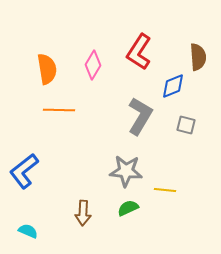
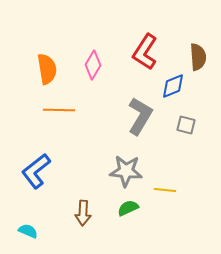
red L-shape: moved 6 px right
blue L-shape: moved 12 px right
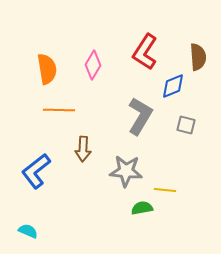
green semicircle: moved 14 px right; rotated 15 degrees clockwise
brown arrow: moved 64 px up
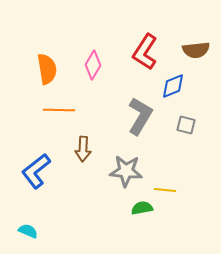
brown semicircle: moved 2 px left, 7 px up; rotated 88 degrees clockwise
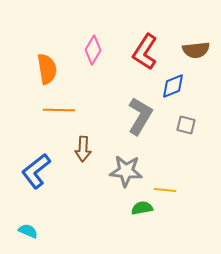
pink diamond: moved 15 px up
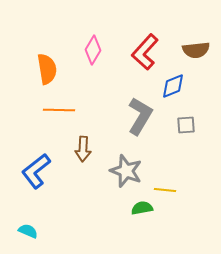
red L-shape: rotated 9 degrees clockwise
gray square: rotated 18 degrees counterclockwise
gray star: rotated 16 degrees clockwise
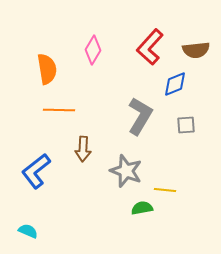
red L-shape: moved 5 px right, 5 px up
blue diamond: moved 2 px right, 2 px up
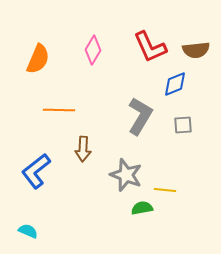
red L-shape: rotated 66 degrees counterclockwise
orange semicircle: moved 9 px left, 10 px up; rotated 32 degrees clockwise
gray square: moved 3 px left
gray star: moved 4 px down
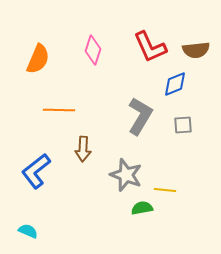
pink diamond: rotated 12 degrees counterclockwise
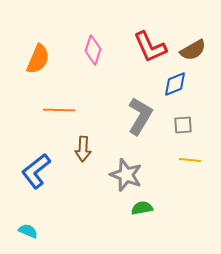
brown semicircle: moved 3 px left; rotated 24 degrees counterclockwise
yellow line: moved 25 px right, 30 px up
